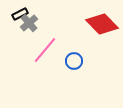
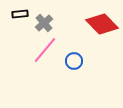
black rectangle: rotated 21 degrees clockwise
gray cross: moved 15 px right
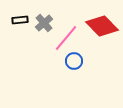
black rectangle: moved 6 px down
red diamond: moved 2 px down
pink line: moved 21 px right, 12 px up
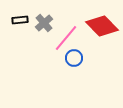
blue circle: moved 3 px up
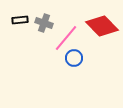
gray cross: rotated 30 degrees counterclockwise
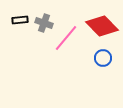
blue circle: moved 29 px right
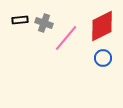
red diamond: rotated 72 degrees counterclockwise
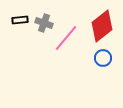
red diamond: rotated 12 degrees counterclockwise
